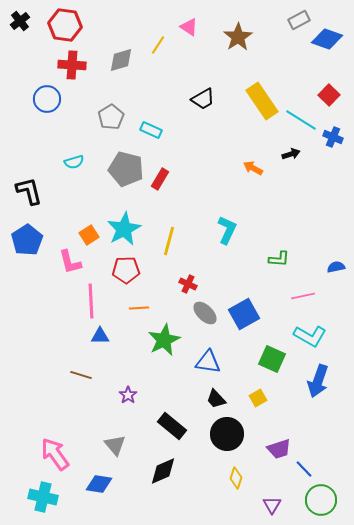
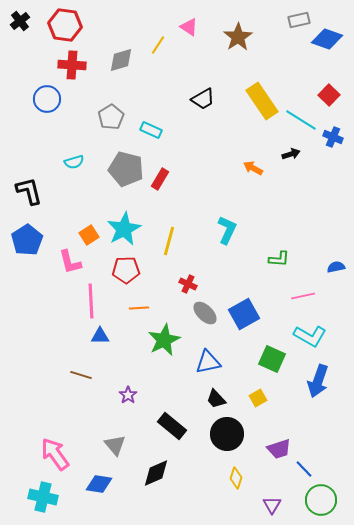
gray rectangle at (299, 20): rotated 15 degrees clockwise
blue triangle at (208, 362): rotated 20 degrees counterclockwise
black diamond at (163, 471): moved 7 px left, 2 px down
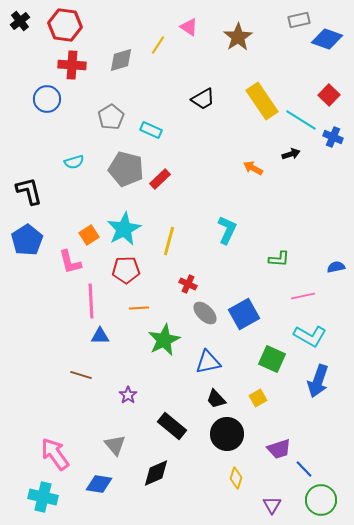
red rectangle at (160, 179): rotated 15 degrees clockwise
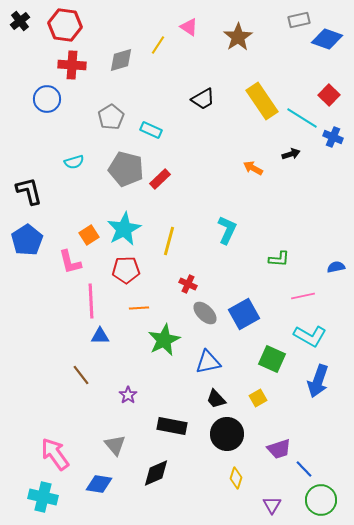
cyan line at (301, 120): moved 1 px right, 2 px up
brown line at (81, 375): rotated 35 degrees clockwise
black rectangle at (172, 426): rotated 28 degrees counterclockwise
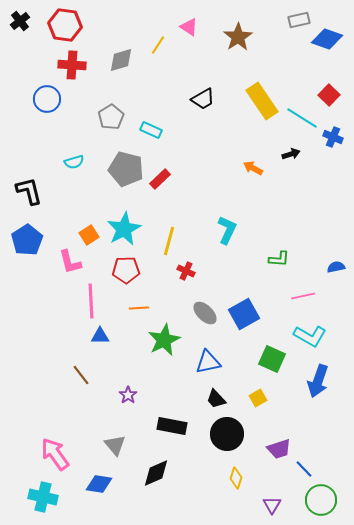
red cross at (188, 284): moved 2 px left, 13 px up
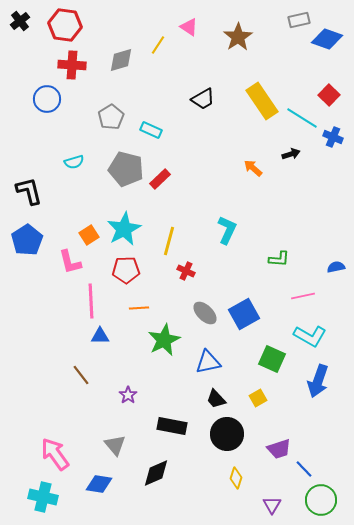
orange arrow at (253, 168): rotated 12 degrees clockwise
